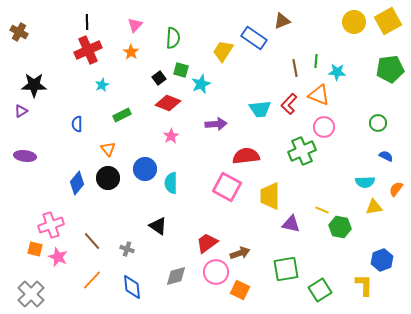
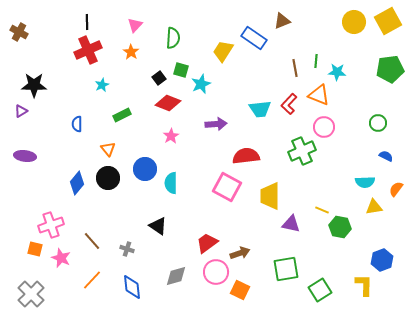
pink star at (58, 257): moved 3 px right, 1 px down
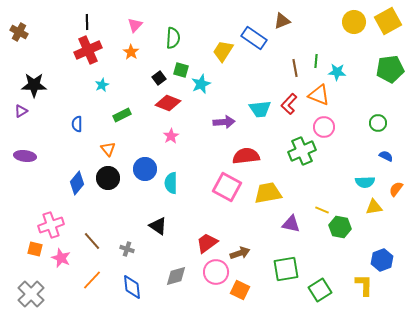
purple arrow at (216, 124): moved 8 px right, 2 px up
yellow trapezoid at (270, 196): moved 2 px left, 3 px up; rotated 80 degrees clockwise
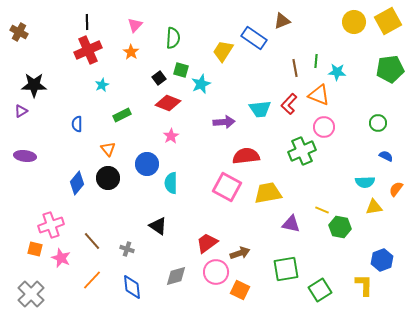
blue circle at (145, 169): moved 2 px right, 5 px up
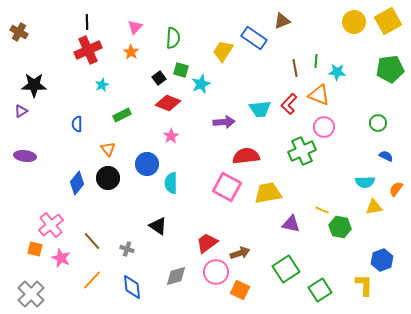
pink triangle at (135, 25): moved 2 px down
pink cross at (51, 225): rotated 20 degrees counterclockwise
green square at (286, 269): rotated 24 degrees counterclockwise
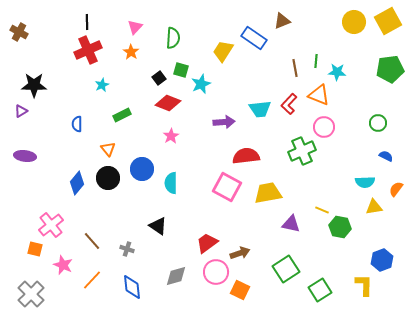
blue circle at (147, 164): moved 5 px left, 5 px down
pink star at (61, 258): moved 2 px right, 7 px down
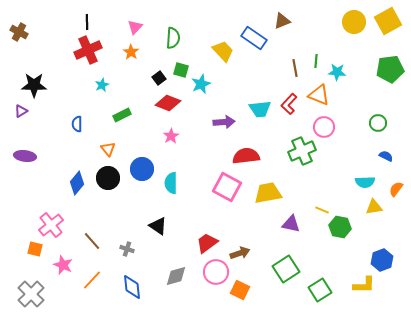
yellow trapezoid at (223, 51): rotated 105 degrees clockwise
yellow L-shape at (364, 285): rotated 90 degrees clockwise
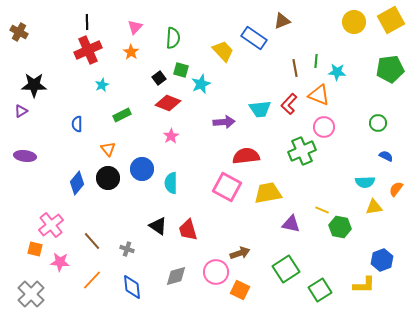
yellow square at (388, 21): moved 3 px right, 1 px up
red trapezoid at (207, 243): moved 19 px left, 13 px up; rotated 70 degrees counterclockwise
pink star at (63, 265): moved 3 px left, 3 px up; rotated 18 degrees counterclockwise
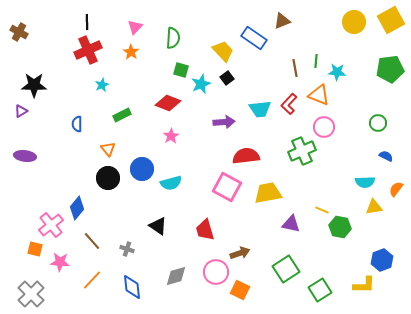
black square at (159, 78): moved 68 px right
blue diamond at (77, 183): moved 25 px down
cyan semicircle at (171, 183): rotated 105 degrees counterclockwise
red trapezoid at (188, 230): moved 17 px right
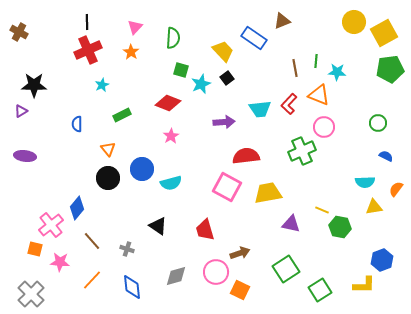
yellow square at (391, 20): moved 7 px left, 13 px down
